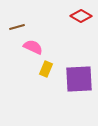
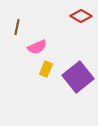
brown line: rotated 63 degrees counterclockwise
pink semicircle: moved 4 px right; rotated 132 degrees clockwise
purple square: moved 1 px left, 2 px up; rotated 36 degrees counterclockwise
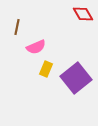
red diamond: moved 2 px right, 2 px up; rotated 30 degrees clockwise
pink semicircle: moved 1 px left
purple square: moved 2 px left, 1 px down
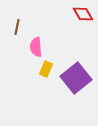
pink semicircle: rotated 108 degrees clockwise
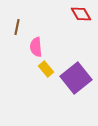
red diamond: moved 2 px left
yellow rectangle: rotated 63 degrees counterclockwise
